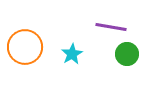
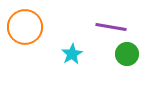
orange circle: moved 20 px up
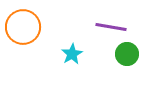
orange circle: moved 2 px left
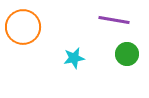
purple line: moved 3 px right, 7 px up
cyan star: moved 2 px right, 4 px down; rotated 20 degrees clockwise
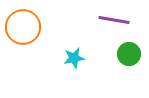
green circle: moved 2 px right
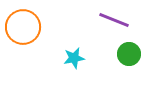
purple line: rotated 12 degrees clockwise
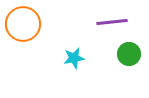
purple line: moved 2 px left, 2 px down; rotated 28 degrees counterclockwise
orange circle: moved 3 px up
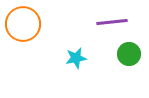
cyan star: moved 2 px right
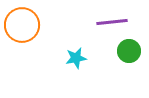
orange circle: moved 1 px left, 1 px down
green circle: moved 3 px up
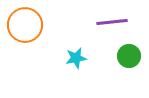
orange circle: moved 3 px right
green circle: moved 5 px down
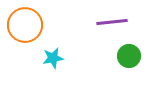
cyan star: moved 23 px left
